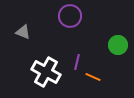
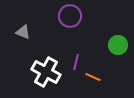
purple line: moved 1 px left
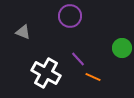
green circle: moved 4 px right, 3 px down
purple line: moved 2 px right, 3 px up; rotated 56 degrees counterclockwise
white cross: moved 1 px down
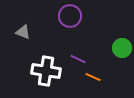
purple line: rotated 21 degrees counterclockwise
white cross: moved 2 px up; rotated 20 degrees counterclockwise
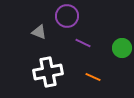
purple circle: moved 3 px left
gray triangle: moved 16 px right
purple line: moved 5 px right, 16 px up
white cross: moved 2 px right, 1 px down; rotated 20 degrees counterclockwise
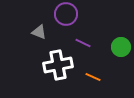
purple circle: moved 1 px left, 2 px up
green circle: moved 1 px left, 1 px up
white cross: moved 10 px right, 7 px up
